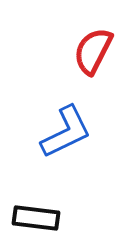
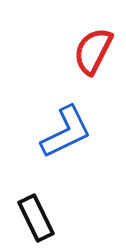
black rectangle: rotated 57 degrees clockwise
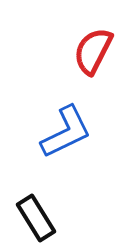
black rectangle: rotated 6 degrees counterclockwise
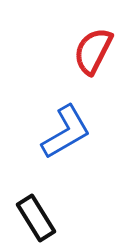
blue L-shape: rotated 4 degrees counterclockwise
